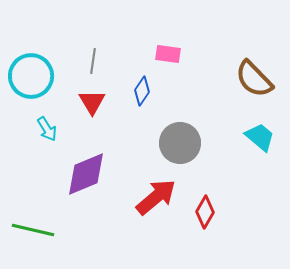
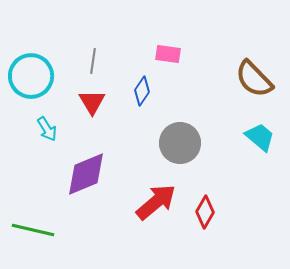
red arrow: moved 5 px down
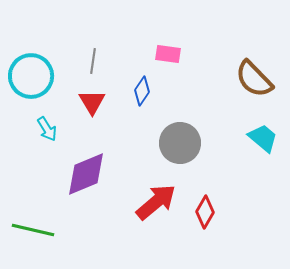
cyan trapezoid: moved 3 px right, 1 px down
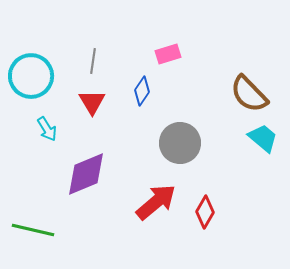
pink rectangle: rotated 25 degrees counterclockwise
brown semicircle: moved 5 px left, 15 px down
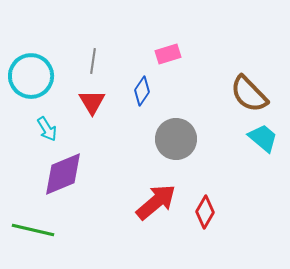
gray circle: moved 4 px left, 4 px up
purple diamond: moved 23 px left
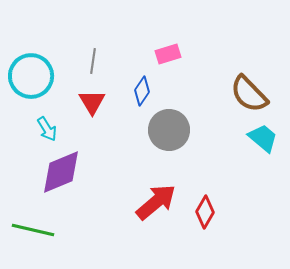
gray circle: moved 7 px left, 9 px up
purple diamond: moved 2 px left, 2 px up
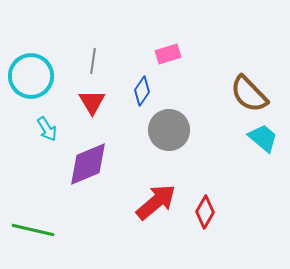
purple diamond: moved 27 px right, 8 px up
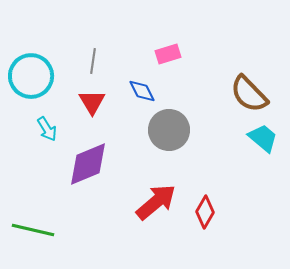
blue diamond: rotated 60 degrees counterclockwise
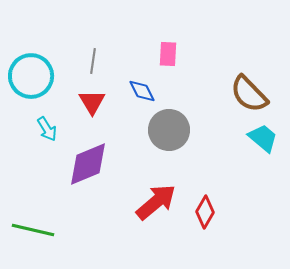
pink rectangle: rotated 70 degrees counterclockwise
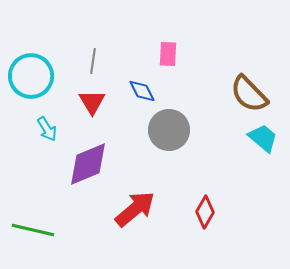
red arrow: moved 21 px left, 7 px down
